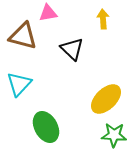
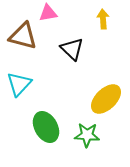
green star: moved 27 px left
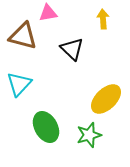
green star: moved 2 px right; rotated 20 degrees counterclockwise
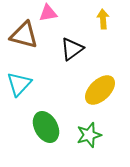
brown triangle: moved 1 px right, 1 px up
black triangle: rotated 40 degrees clockwise
yellow ellipse: moved 6 px left, 9 px up
